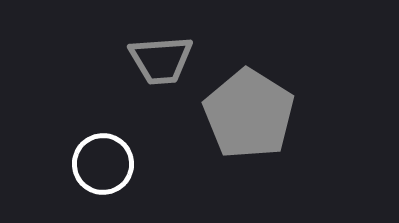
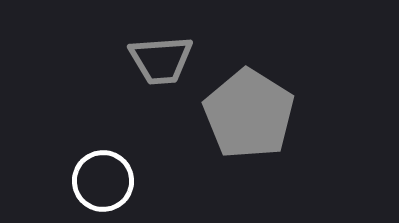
white circle: moved 17 px down
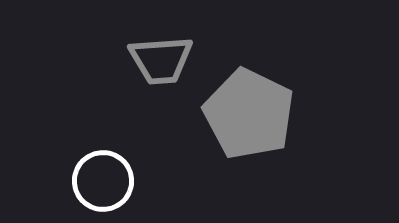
gray pentagon: rotated 6 degrees counterclockwise
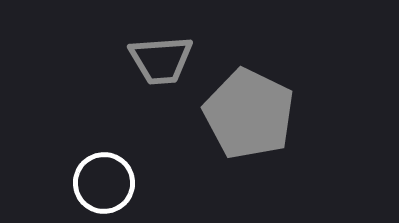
white circle: moved 1 px right, 2 px down
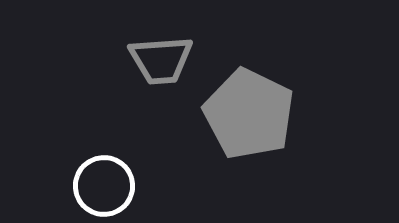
white circle: moved 3 px down
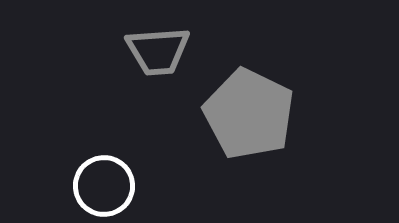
gray trapezoid: moved 3 px left, 9 px up
